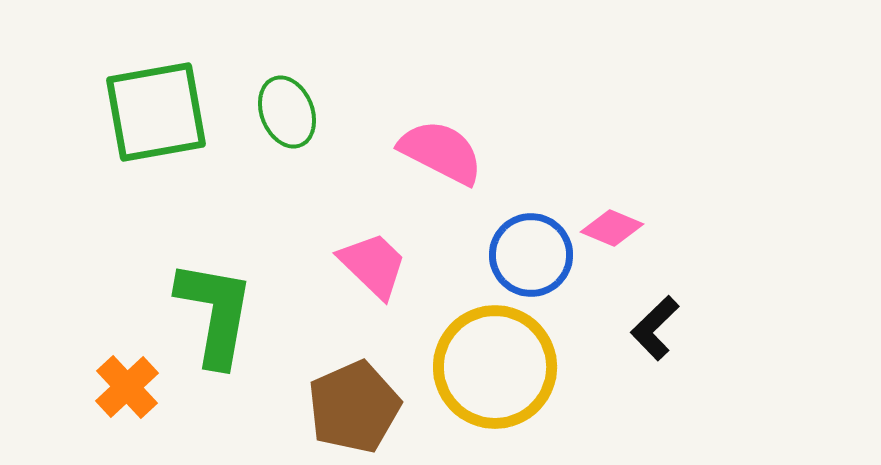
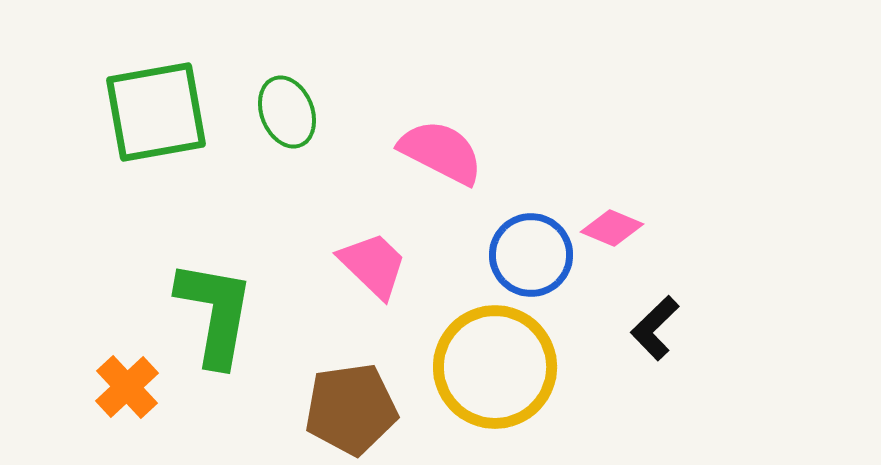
brown pentagon: moved 3 px left, 2 px down; rotated 16 degrees clockwise
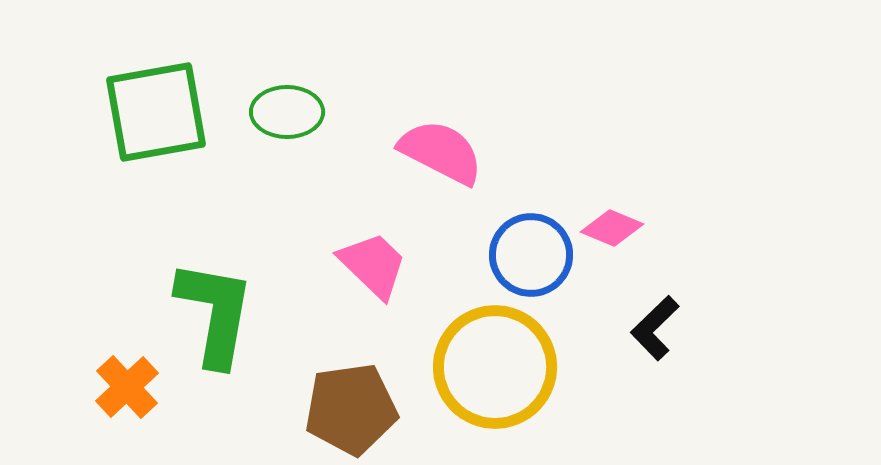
green ellipse: rotated 68 degrees counterclockwise
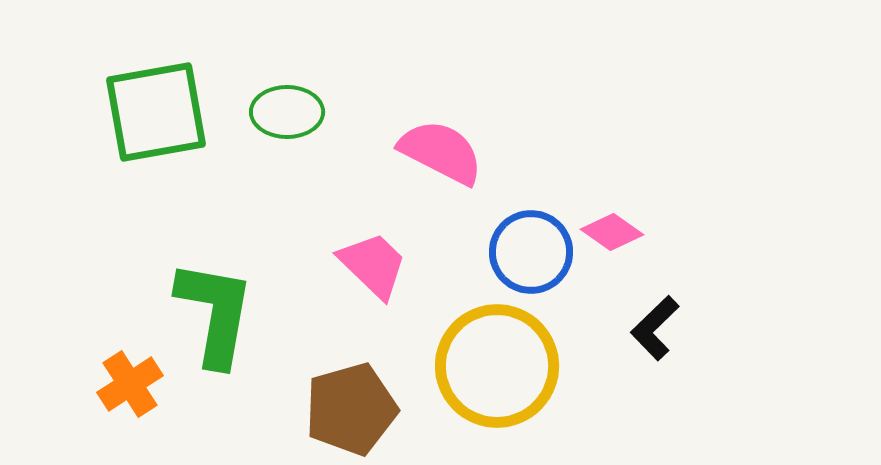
pink diamond: moved 4 px down; rotated 12 degrees clockwise
blue circle: moved 3 px up
yellow circle: moved 2 px right, 1 px up
orange cross: moved 3 px right, 3 px up; rotated 10 degrees clockwise
brown pentagon: rotated 8 degrees counterclockwise
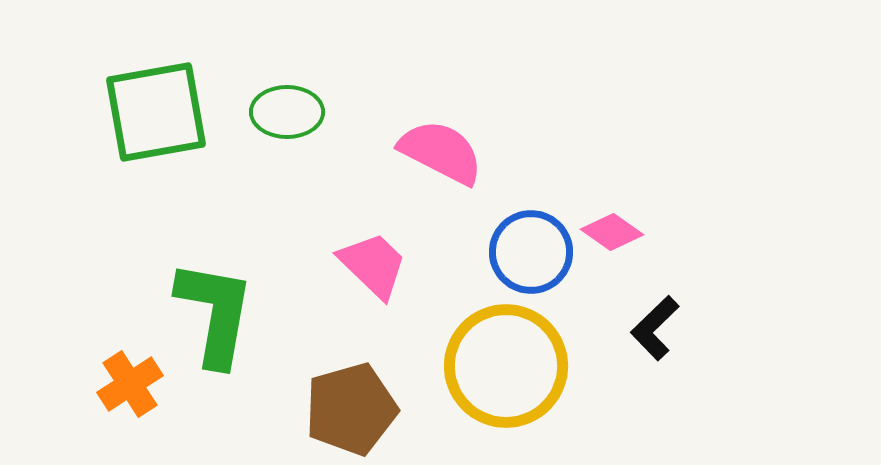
yellow circle: moved 9 px right
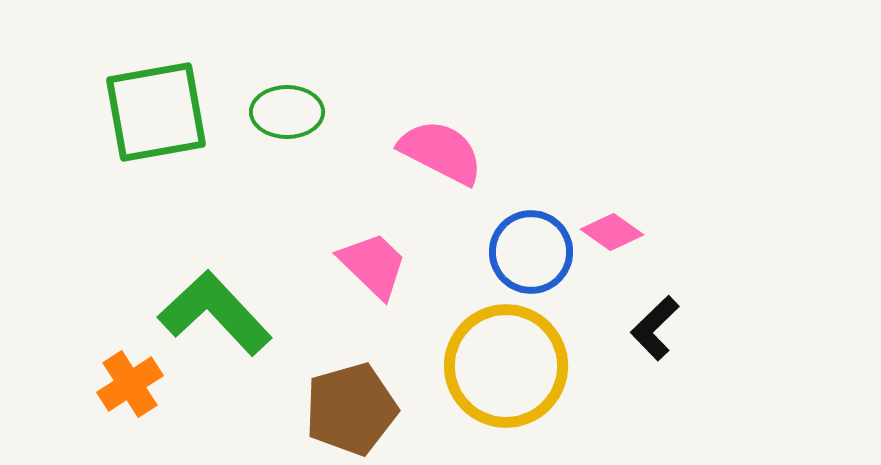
green L-shape: rotated 53 degrees counterclockwise
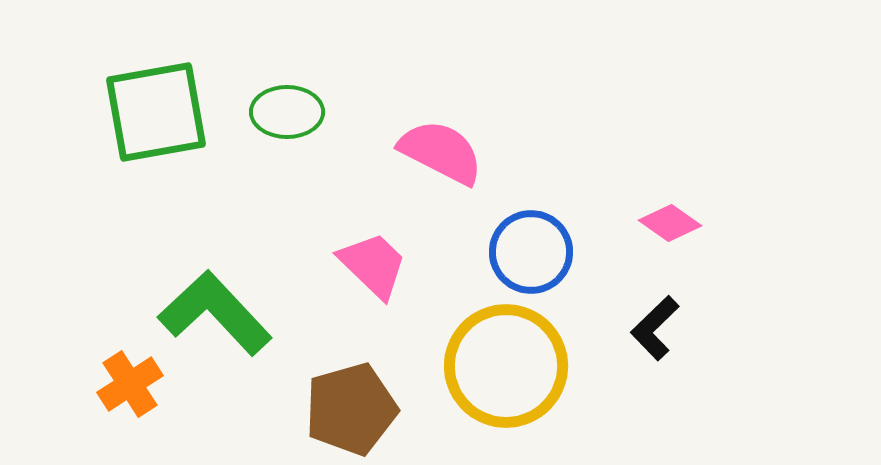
pink diamond: moved 58 px right, 9 px up
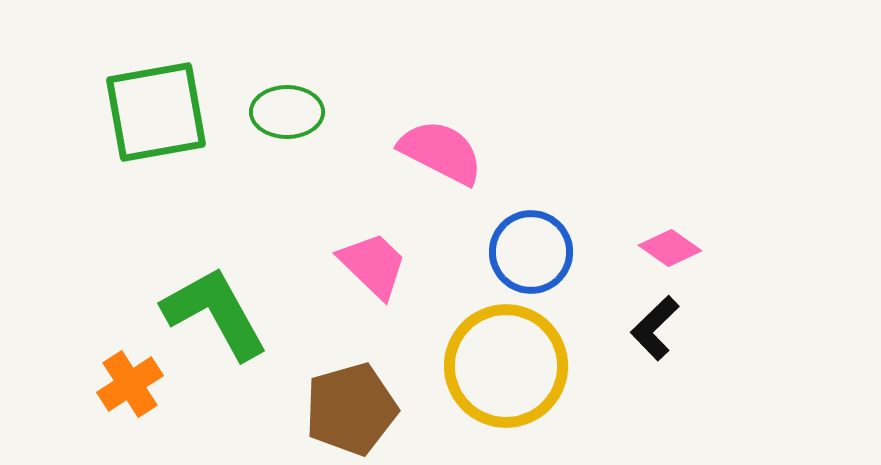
pink diamond: moved 25 px down
green L-shape: rotated 14 degrees clockwise
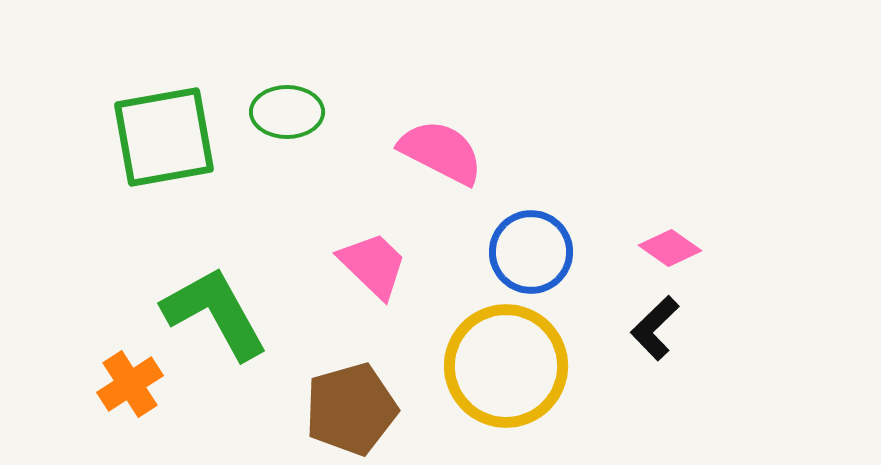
green square: moved 8 px right, 25 px down
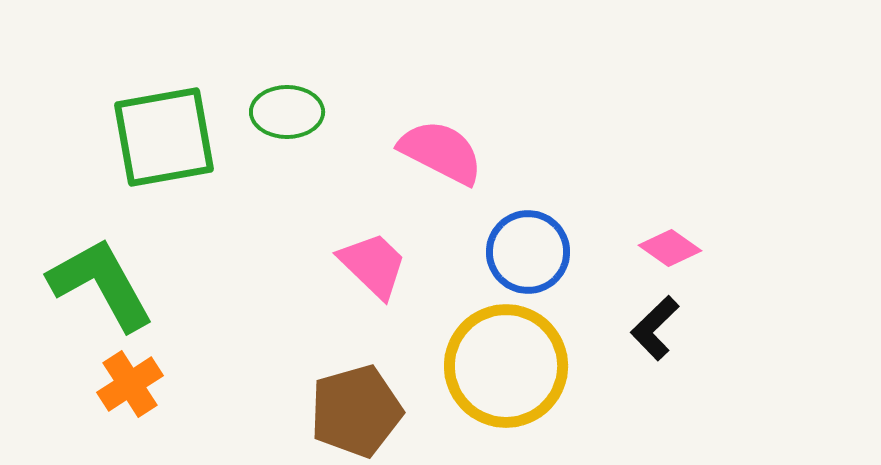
blue circle: moved 3 px left
green L-shape: moved 114 px left, 29 px up
brown pentagon: moved 5 px right, 2 px down
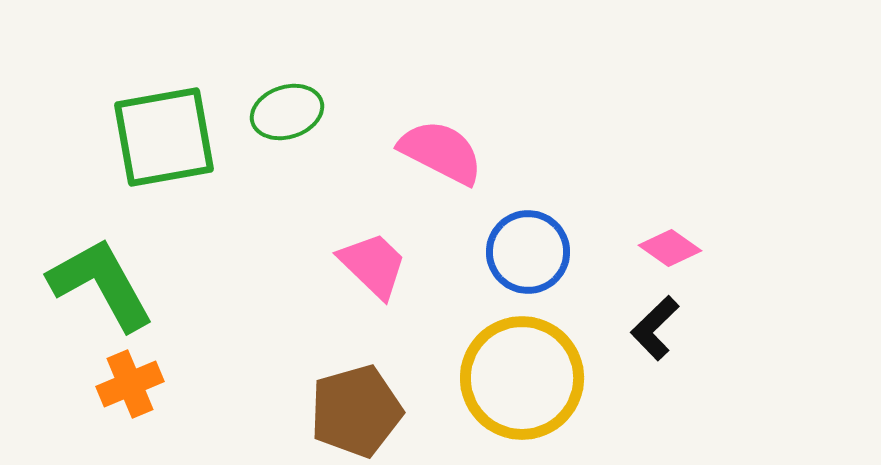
green ellipse: rotated 18 degrees counterclockwise
yellow circle: moved 16 px right, 12 px down
orange cross: rotated 10 degrees clockwise
